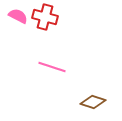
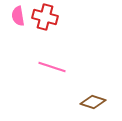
pink semicircle: rotated 126 degrees counterclockwise
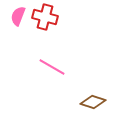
pink semicircle: rotated 30 degrees clockwise
pink line: rotated 12 degrees clockwise
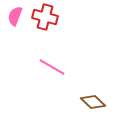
pink semicircle: moved 3 px left
brown diamond: rotated 25 degrees clockwise
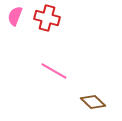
red cross: moved 2 px right, 1 px down
pink line: moved 2 px right, 4 px down
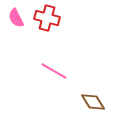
pink semicircle: moved 1 px right, 2 px down; rotated 48 degrees counterclockwise
brown diamond: rotated 15 degrees clockwise
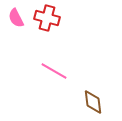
brown diamond: rotated 25 degrees clockwise
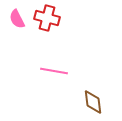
pink semicircle: moved 1 px right, 1 px down
pink line: rotated 20 degrees counterclockwise
